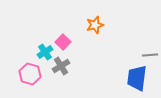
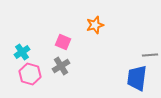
pink square: rotated 21 degrees counterclockwise
cyan cross: moved 23 px left
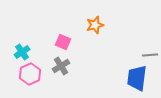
pink hexagon: rotated 20 degrees clockwise
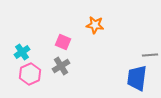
orange star: rotated 24 degrees clockwise
